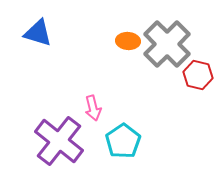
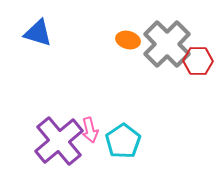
orange ellipse: moved 1 px up; rotated 10 degrees clockwise
red hexagon: moved 14 px up; rotated 12 degrees counterclockwise
pink arrow: moved 3 px left, 22 px down
purple cross: rotated 12 degrees clockwise
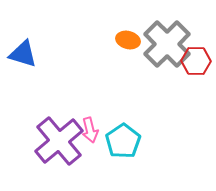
blue triangle: moved 15 px left, 21 px down
red hexagon: moved 2 px left
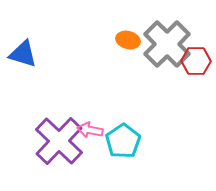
pink arrow: rotated 115 degrees clockwise
purple cross: rotated 6 degrees counterclockwise
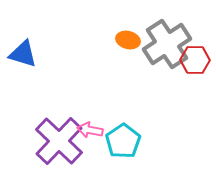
gray cross: rotated 12 degrees clockwise
red hexagon: moved 1 px left, 1 px up
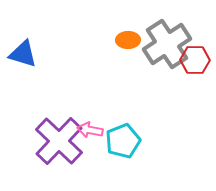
orange ellipse: rotated 15 degrees counterclockwise
cyan pentagon: rotated 12 degrees clockwise
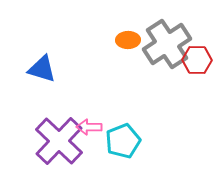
blue triangle: moved 19 px right, 15 px down
red hexagon: moved 2 px right
pink arrow: moved 1 px left, 3 px up; rotated 10 degrees counterclockwise
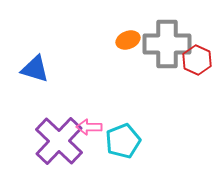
orange ellipse: rotated 20 degrees counterclockwise
gray cross: rotated 33 degrees clockwise
red hexagon: rotated 24 degrees clockwise
blue triangle: moved 7 px left
